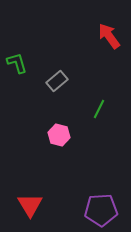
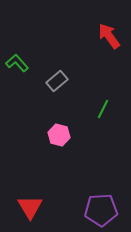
green L-shape: rotated 25 degrees counterclockwise
green line: moved 4 px right
red triangle: moved 2 px down
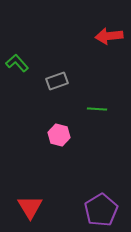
red arrow: rotated 60 degrees counterclockwise
gray rectangle: rotated 20 degrees clockwise
green line: moved 6 px left; rotated 66 degrees clockwise
purple pentagon: rotated 28 degrees counterclockwise
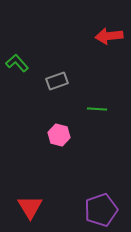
purple pentagon: rotated 12 degrees clockwise
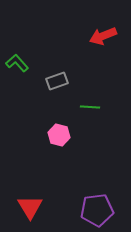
red arrow: moved 6 px left; rotated 16 degrees counterclockwise
green line: moved 7 px left, 2 px up
purple pentagon: moved 4 px left; rotated 12 degrees clockwise
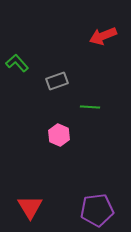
pink hexagon: rotated 10 degrees clockwise
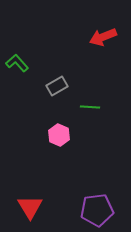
red arrow: moved 1 px down
gray rectangle: moved 5 px down; rotated 10 degrees counterclockwise
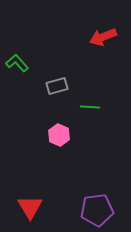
gray rectangle: rotated 15 degrees clockwise
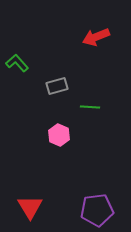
red arrow: moved 7 px left
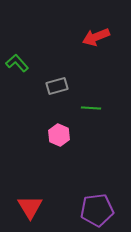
green line: moved 1 px right, 1 px down
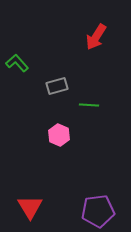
red arrow: rotated 36 degrees counterclockwise
green line: moved 2 px left, 3 px up
purple pentagon: moved 1 px right, 1 px down
